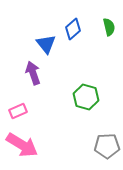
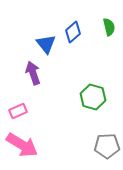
blue diamond: moved 3 px down
green hexagon: moved 7 px right
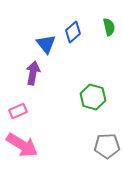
purple arrow: rotated 30 degrees clockwise
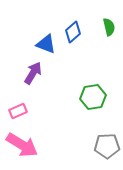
blue triangle: rotated 30 degrees counterclockwise
purple arrow: rotated 20 degrees clockwise
green hexagon: rotated 25 degrees counterclockwise
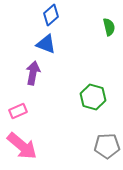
blue diamond: moved 22 px left, 17 px up
purple arrow: rotated 20 degrees counterclockwise
green hexagon: rotated 25 degrees clockwise
pink arrow: moved 1 px down; rotated 8 degrees clockwise
